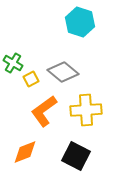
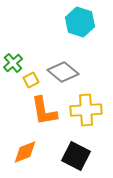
green cross: rotated 18 degrees clockwise
yellow square: moved 1 px down
orange L-shape: rotated 64 degrees counterclockwise
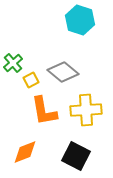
cyan hexagon: moved 2 px up
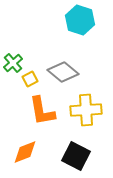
yellow square: moved 1 px left, 1 px up
orange L-shape: moved 2 px left
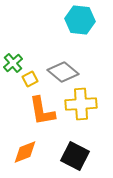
cyan hexagon: rotated 12 degrees counterclockwise
yellow cross: moved 5 px left, 6 px up
black square: moved 1 px left
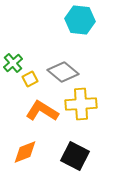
orange L-shape: rotated 132 degrees clockwise
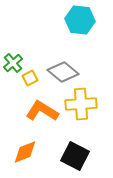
yellow square: moved 1 px up
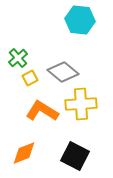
green cross: moved 5 px right, 5 px up
orange diamond: moved 1 px left, 1 px down
